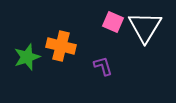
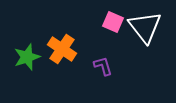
white triangle: rotated 9 degrees counterclockwise
orange cross: moved 1 px right, 3 px down; rotated 20 degrees clockwise
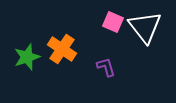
purple L-shape: moved 3 px right, 1 px down
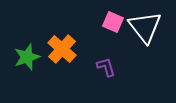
orange cross: rotated 8 degrees clockwise
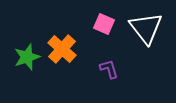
pink square: moved 9 px left, 2 px down
white triangle: moved 1 px right, 1 px down
purple L-shape: moved 3 px right, 2 px down
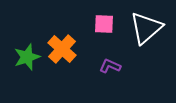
pink square: rotated 20 degrees counterclockwise
white triangle: rotated 27 degrees clockwise
purple L-shape: moved 1 px right, 3 px up; rotated 50 degrees counterclockwise
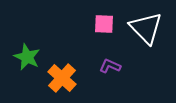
white triangle: rotated 33 degrees counterclockwise
orange cross: moved 29 px down
green star: rotated 28 degrees counterclockwise
